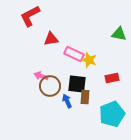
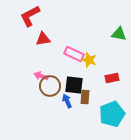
red triangle: moved 8 px left
black square: moved 3 px left, 1 px down
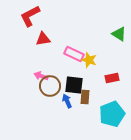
green triangle: rotated 21 degrees clockwise
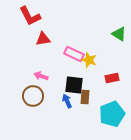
red L-shape: rotated 90 degrees counterclockwise
brown circle: moved 17 px left, 10 px down
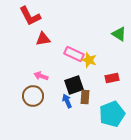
black square: rotated 24 degrees counterclockwise
